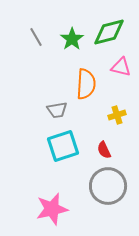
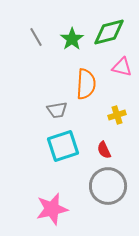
pink triangle: moved 1 px right
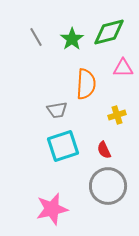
pink triangle: moved 1 px right, 1 px down; rotated 15 degrees counterclockwise
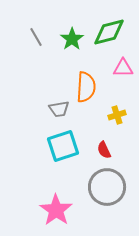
orange semicircle: moved 3 px down
gray trapezoid: moved 2 px right, 1 px up
gray circle: moved 1 px left, 1 px down
pink star: moved 4 px right, 1 px down; rotated 24 degrees counterclockwise
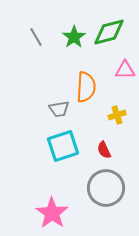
green star: moved 2 px right, 2 px up
pink triangle: moved 2 px right, 2 px down
gray circle: moved 1 px left, 1 px down
pink star: moved 4 px left, 3 px down
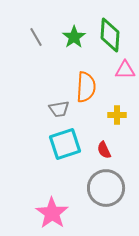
green diamond: moved 1 px right, 3 px down; rotated 72 degrees counterclockwise
yellow cross: rotated 18 degrees clockwise
cyan square: moved 2 px right, 2 px up
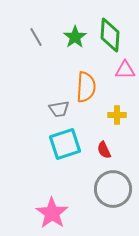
green star: moved 1 px right
gray circle: moved 7 px right, 1 px down
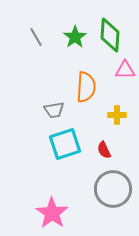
gray trapezoid: moved 5 px left, 1 px down
